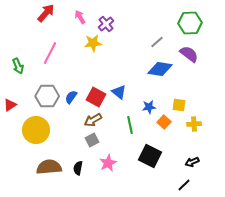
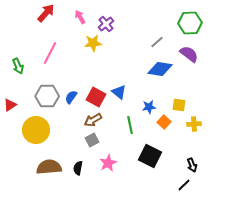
black arrow: moved 3 px down; rotated 88 degrees counterclockwise
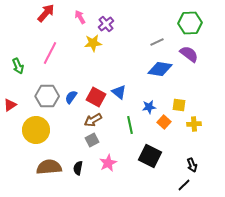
gray line: rotated 16 degrees clockwise
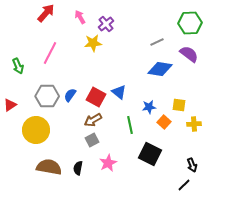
blue semicircle: moved 1 px left, 2 px up
black square: moved 2 px up
brown semicircle: rotated 15 degrees clockwise
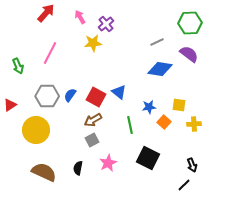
black square: moved 2 px left, 4 px down
brown semicircle: moved 5 px left, 5 px down; rotated 15 degrees clockwise
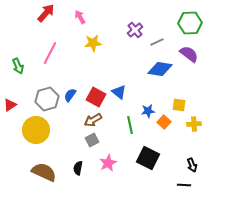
purple cross: moved 29 px right, 6 px down
gray hexagon: moved 3 px down; rotated 15 degrees counterclockwise
blue star: moved 1 px left, 4 px down
black line: rotated 48 degrees clockwise
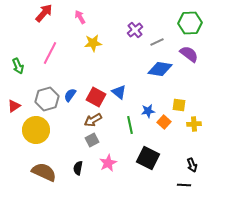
red arrow: moved 2 px left
red triangle: moved 4 px right, 1 px down
